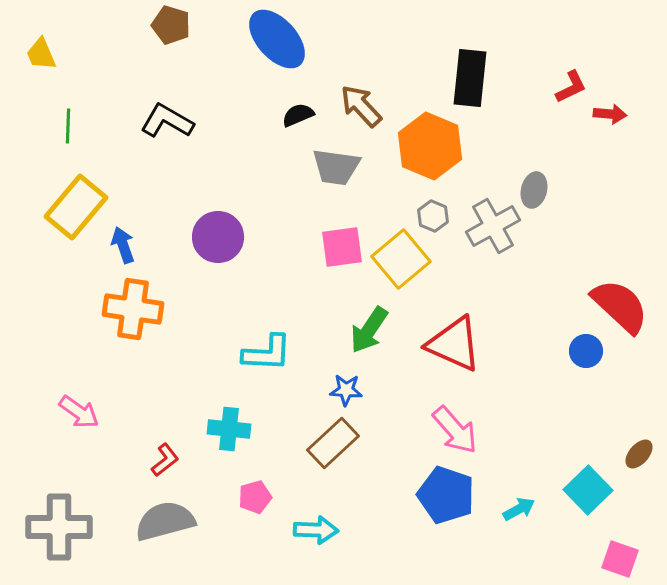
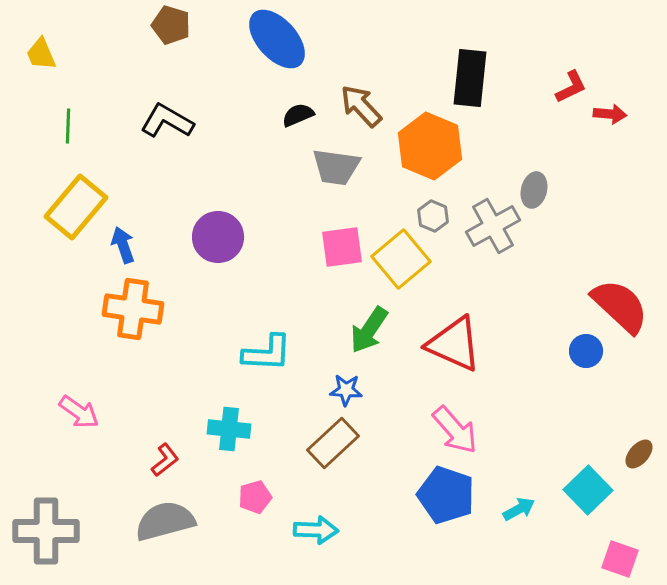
gray cross at (59, 527): moved 13 px left, 4 px down
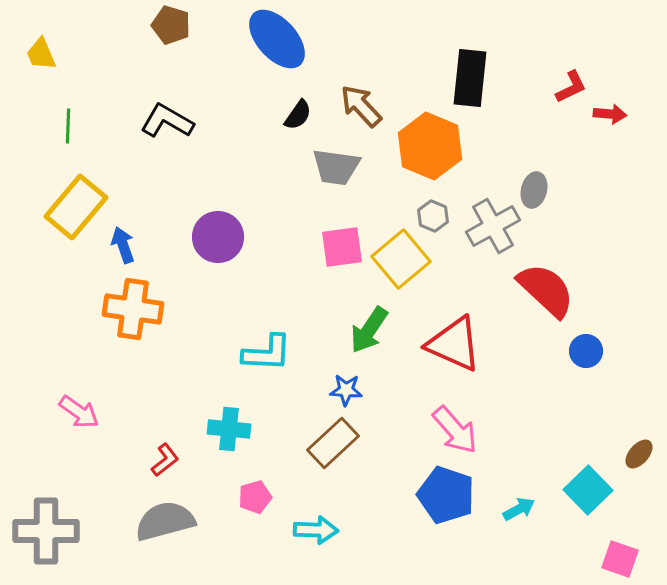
black semicircle at (298, 115): rotated 148 degrees clockwise
red semicircle at (620, 306): moved 74 px left, 16 px up
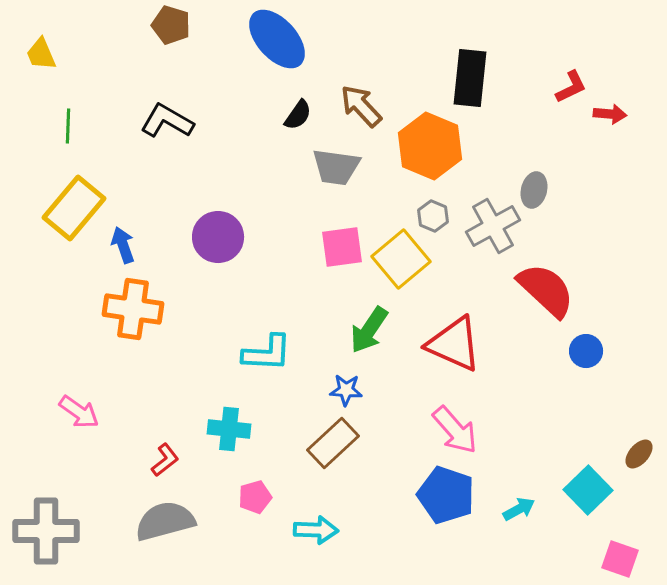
yellow rectangle at (76, 207): moved 2 px left, 1 px down
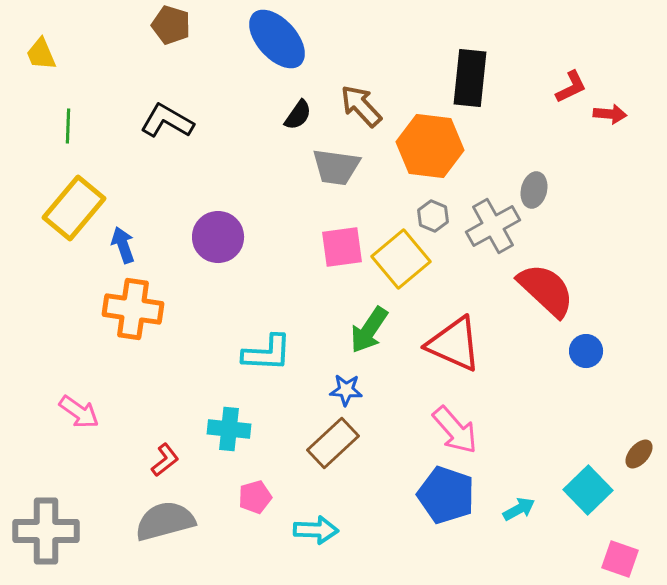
orange hexagon at (430, 146): rotated 16 degrees counterclockwise
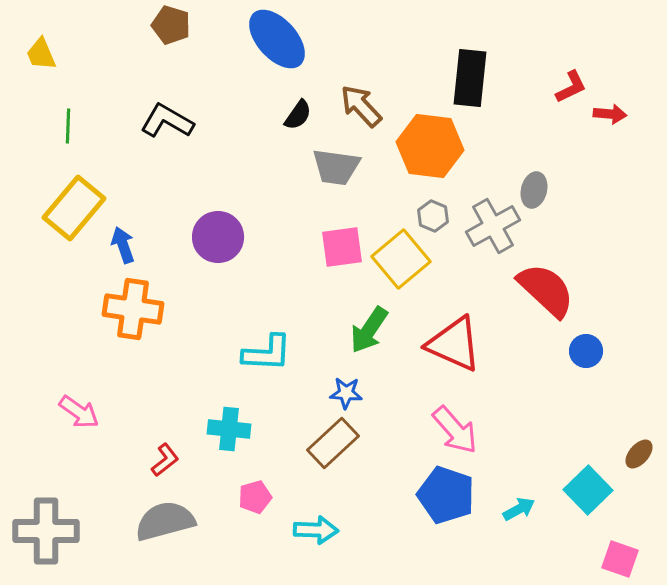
blue star at (346, 390): moved 3 px down
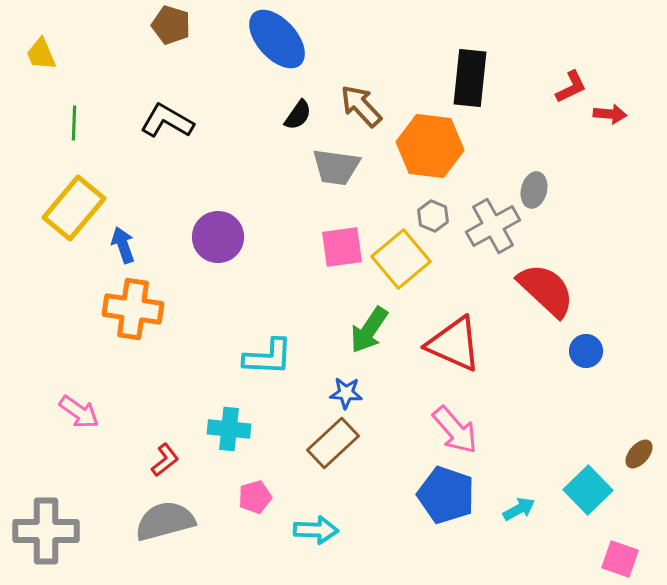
green line at (68, 126): moved 6 px right, 3 px up
cyan L-shape at (267, 353): moved 1 px right, 4 px down
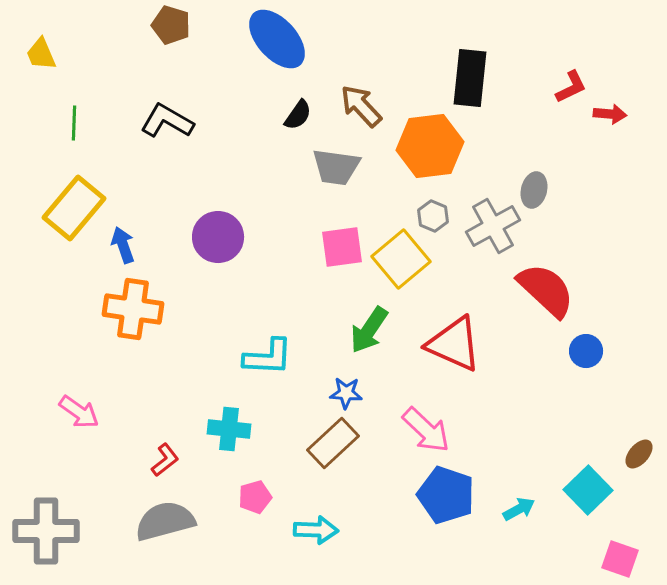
orange hexagon at (430, 146): rotated 14 degrees counterclockwise
pink arrow at (455, 430): moved 29 px left; rotated 6 degrees counterclockwise
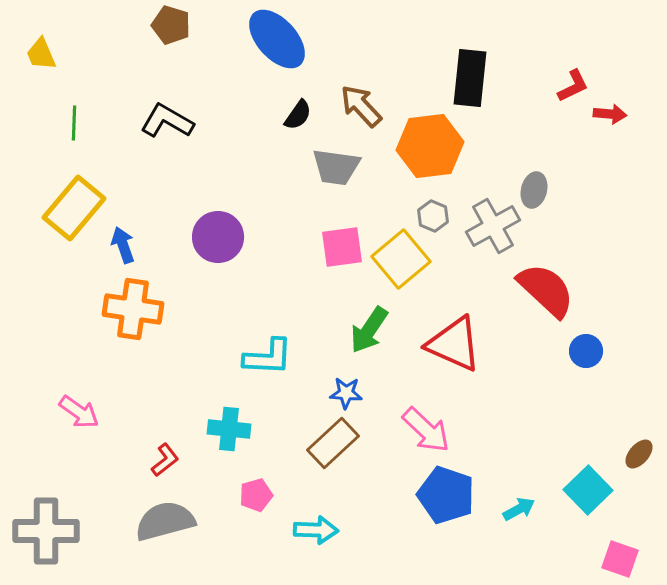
red L-shape at (571, 87): moved 2 px right, 1 px up
pink pentagon at (255, 497): moved 1 px right, 2 px up
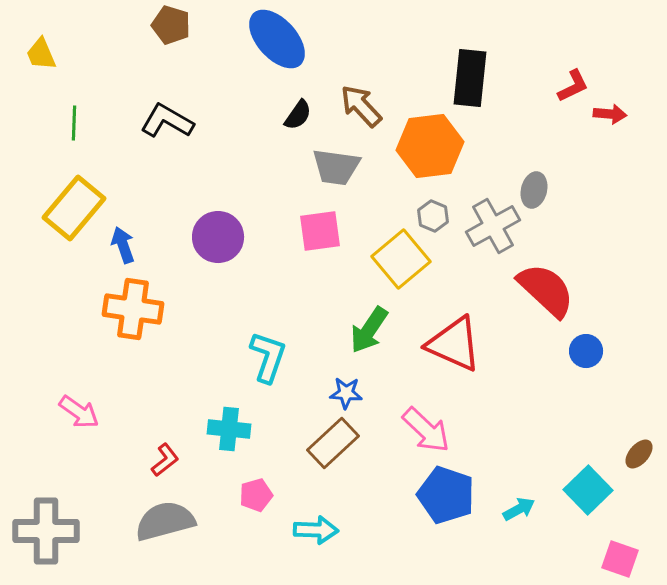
pink square at (342, 247): moved 22 px left, 16 px up
cyan L-shape at (268, 357): rotated 74 degrees counterclockwise
